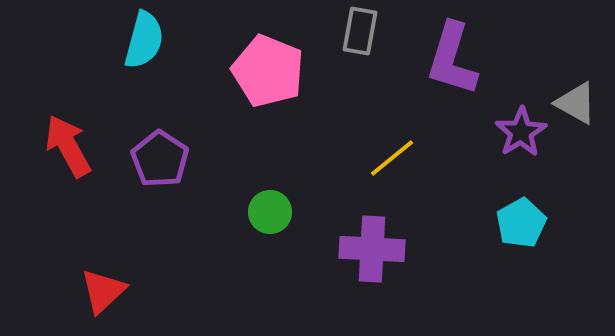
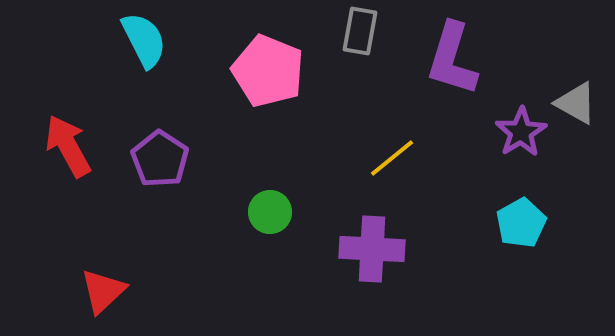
cyan semicircle: rotated 42 degrees counterclockwise
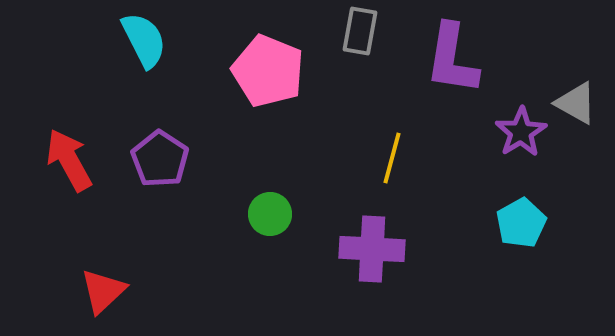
purple L-shape: rotated 8 degrees counterclockwise
red arrow: moved 1 px right, 14 px down
yellow line: rotated 36 degrees counterclockwise
green circle: moved 2 px down
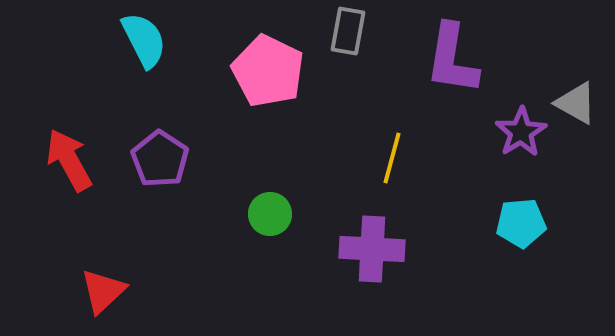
gray rectangle: moved 12 px left
pink pentagon: rotated 4 degrees clockwise
cyan pentagon: rotated 24 degrees clockwise
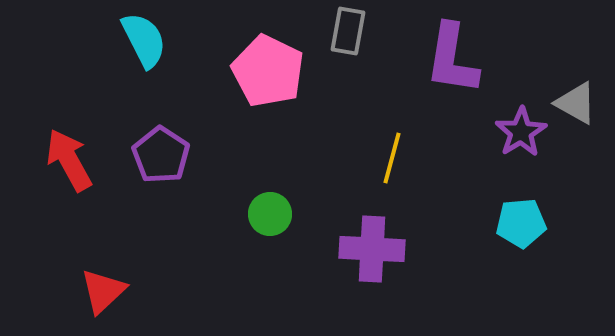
purple pentagon: moved 1 px right, 4 px up
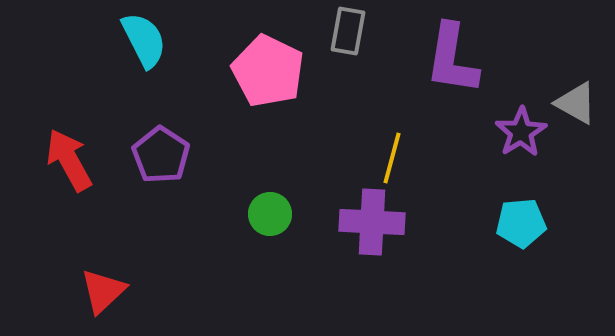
purple cross: moved 27 px up
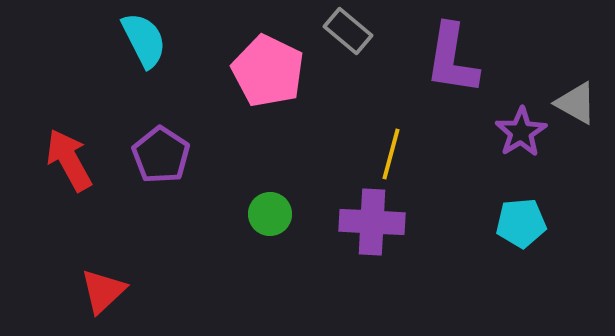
gray rectangle: rotated 60 degrees counterclockwise
yellow line: moved 1 px left, 4 px up
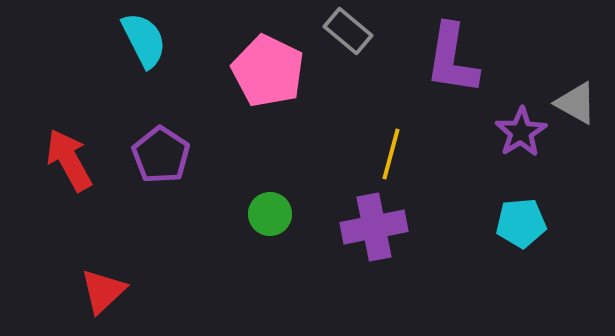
purple cross: moved 2 px right, 5 px down; rotated 14 degrees counterclockwise
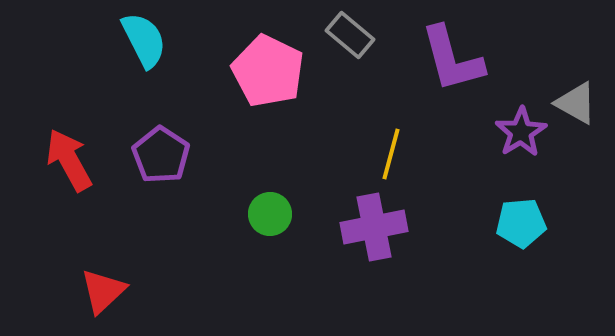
gray rectangle: moved 2 px right, 4 px down
purple L-shape: rotated 24 degrees counterclockwise
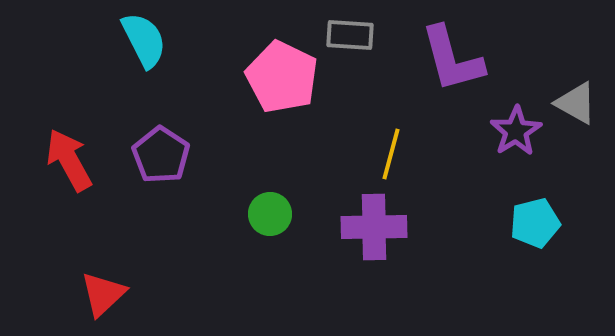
gray rectangle: rotated 36 degrees counterclockwise
pink pentagon: moved 14 px right, 6 px down
purple star: moved 5 px left, 1 px up
cyan pentagon: moved 14 px right; rotated 9 degrees counterclockwise
purple cross: rotated 10 degrees clockwise
red triangle: moved 3 px down
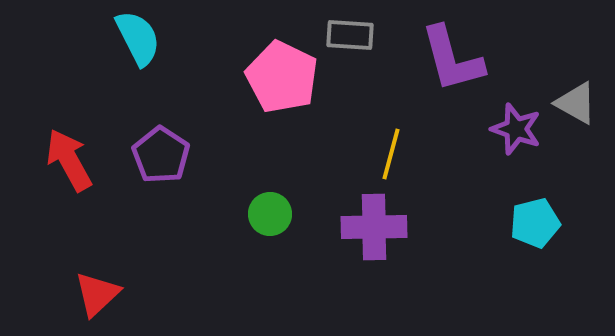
cyan semicircle: moved 6 px left, 2 px up
purple star: moved 2 px up; rotated 21 degrees counterclockwise
red triangle: moved 6 px left
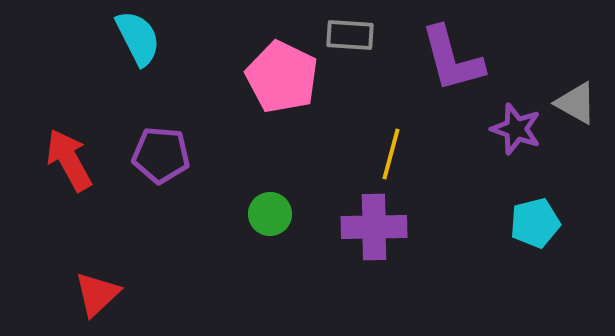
purple pentagon: rotated 28 degrees counterclockwise
